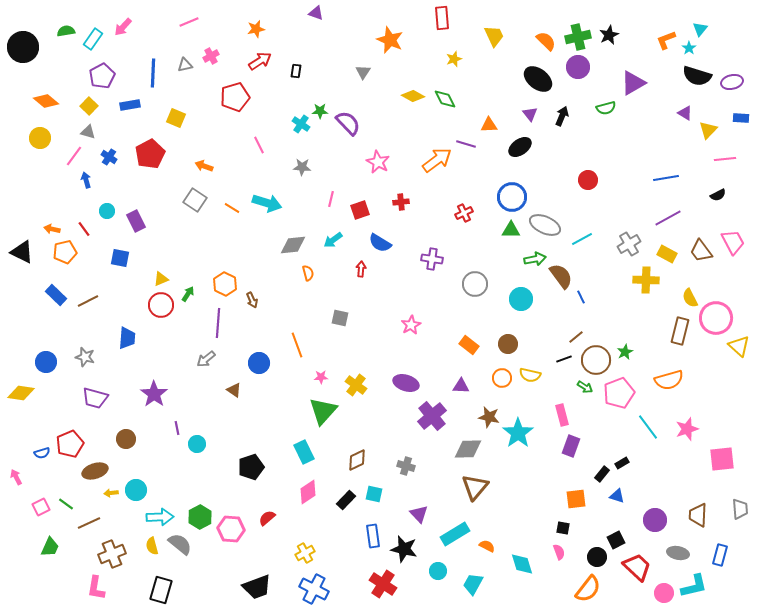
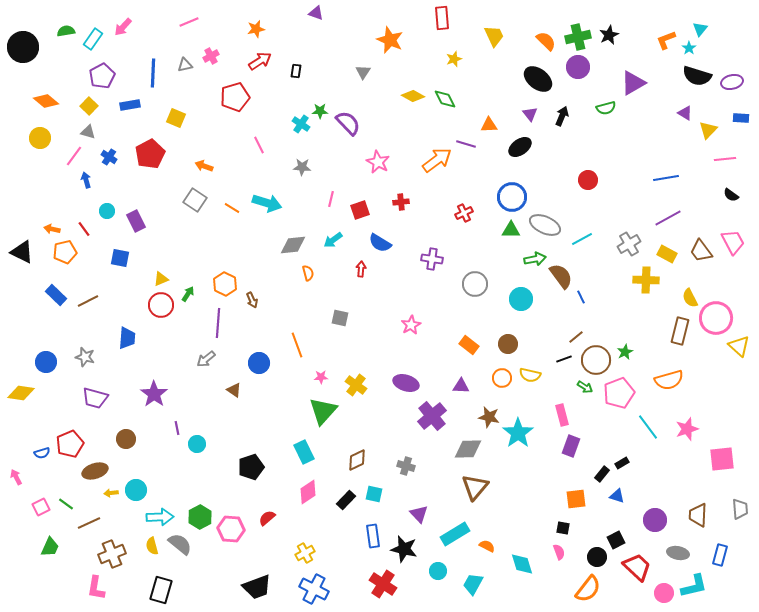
black semicircle at (718, 195): moved 13 px right; rotated 63 degrees clockwise
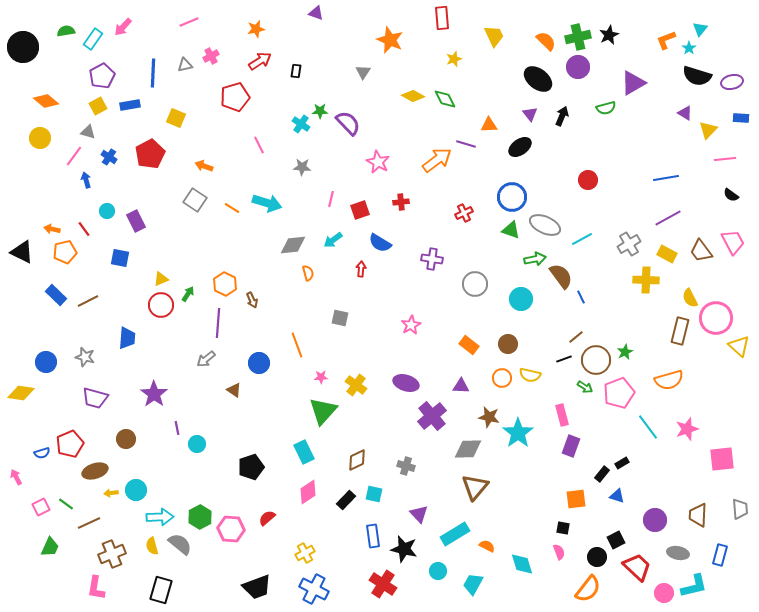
yellow square at (89, 106): moved 9 px right; rotated 18 degrees clockwise
green triangle at (511, 230): rotated 18 degrees clockwise
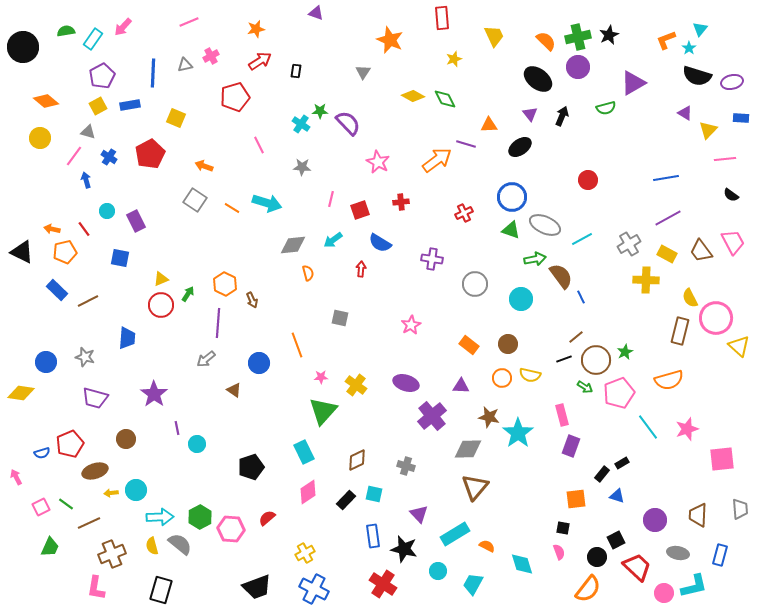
blue rectangle at (56, 295): moved 1 px right, 5 px up
